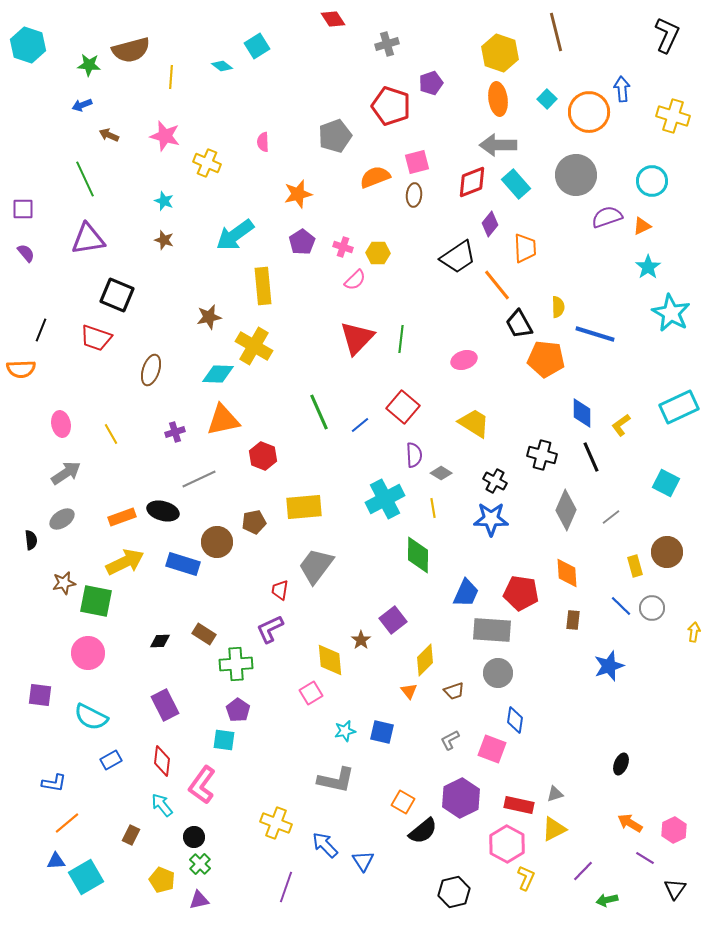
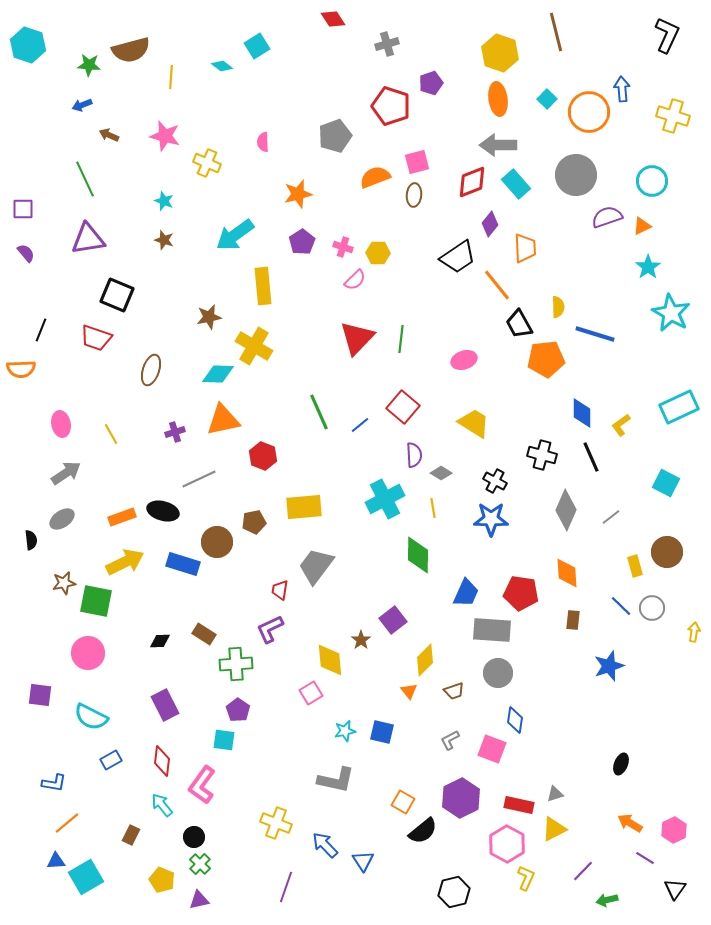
orange pentagon at (546, 359): rotated 12 degrees counterclockwise
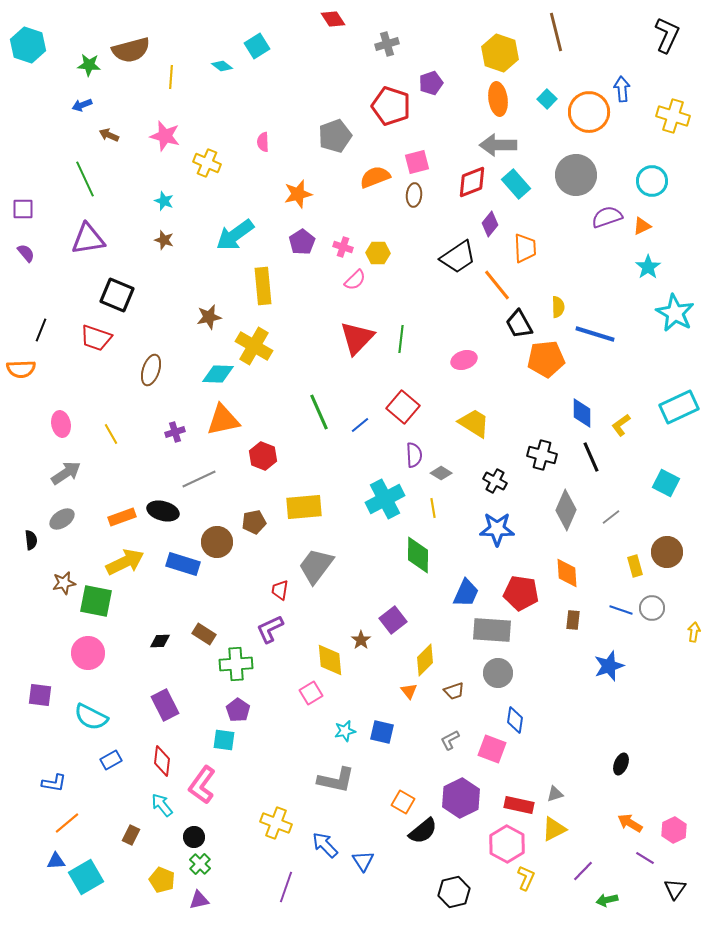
cyan star at (671, 313): moved 4 px right
blue star at (491, 519): moved 6 px right, 10 px down
blue line at (621, 606): moved 4 px down; rotated 25 degrees counterclockwise
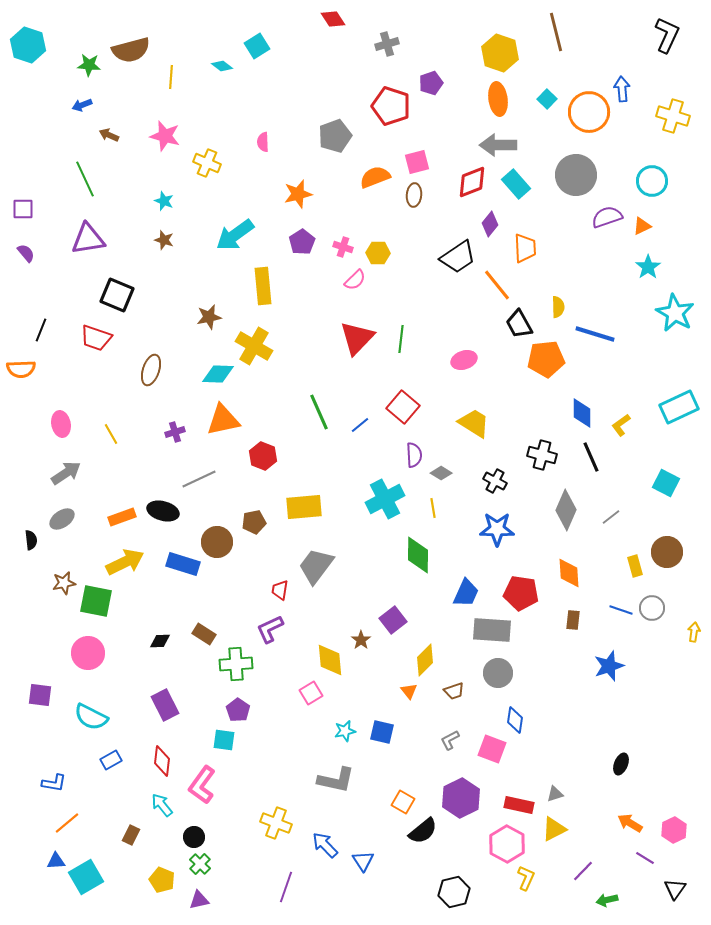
orange diamond at (567, 573): moved 2 px right
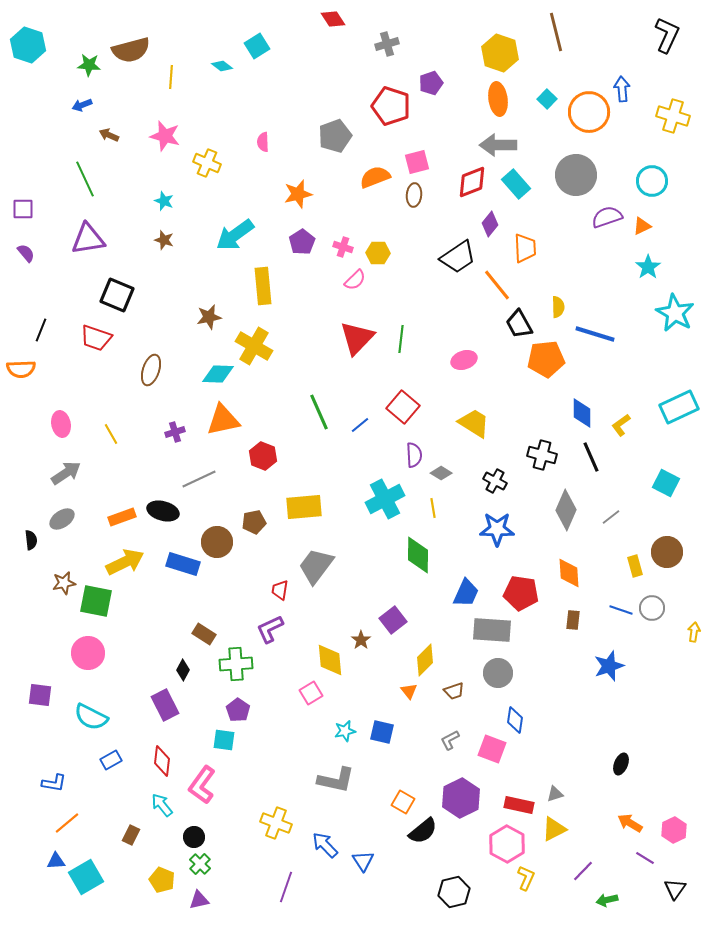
black diamond at (160, 641): moved 23 px right, 29 px down; rotated 60 degrees counterclockwise
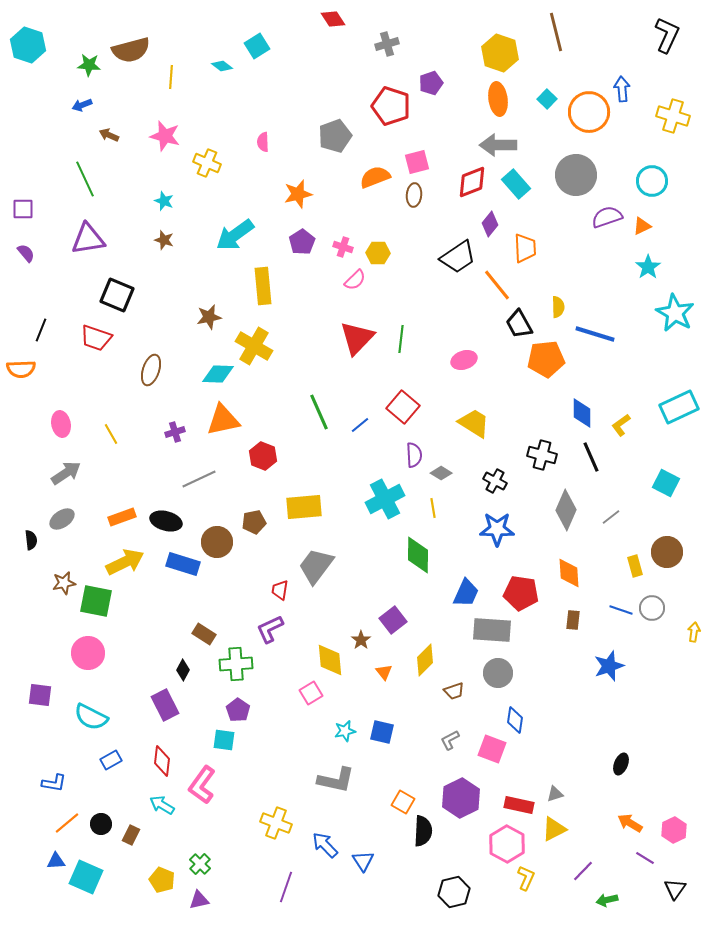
black ellipse at (163, 511): moved 3 px right, 10 px down
orange triangle at (409, 691): moved 25 px left, 19 px up
cyan arrow at (162, 805): rotated 20 degrees counterclockwise
black semicircle at (423, 831): rotated 48 degrees counterclockwise
black circle at (194, 837): moved 93 px left, 13 px up
cyan square at (86, 877): rotated 36 degrees counterclockwise
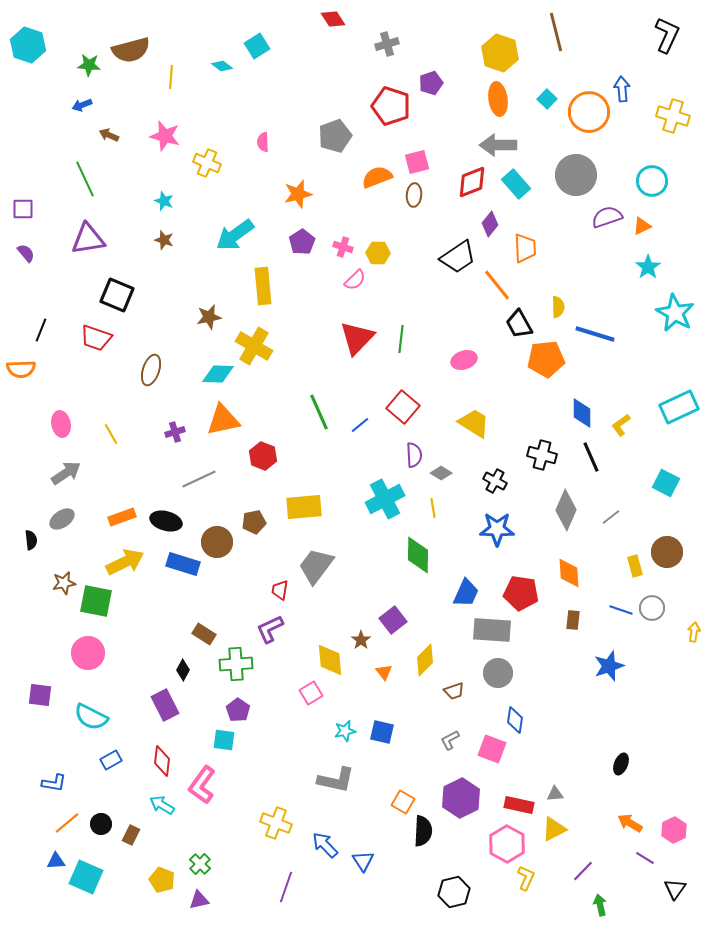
orange semicircle at (375, 177): moved 2 px right
gray triangle at (555, 794): rotated 12 degrees clockwise
green arrow at (607, 900): moved 7 px left, 5 px down; rotated 90 degrees clockwise
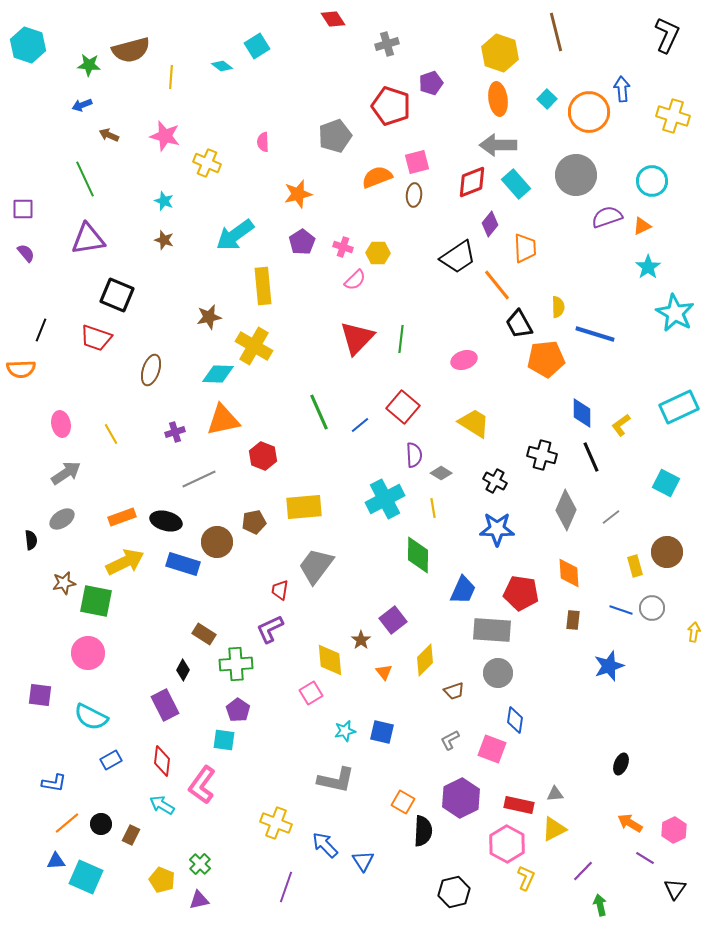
blue trapezoid at (466, 593): moved 3 px left, 3 px up
